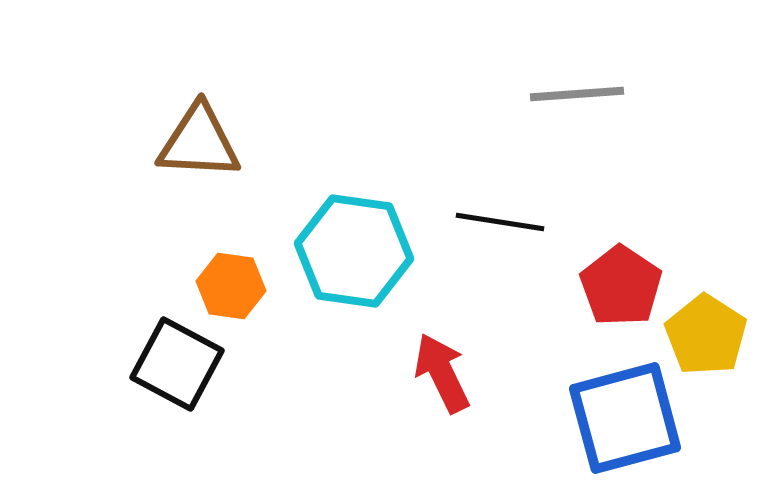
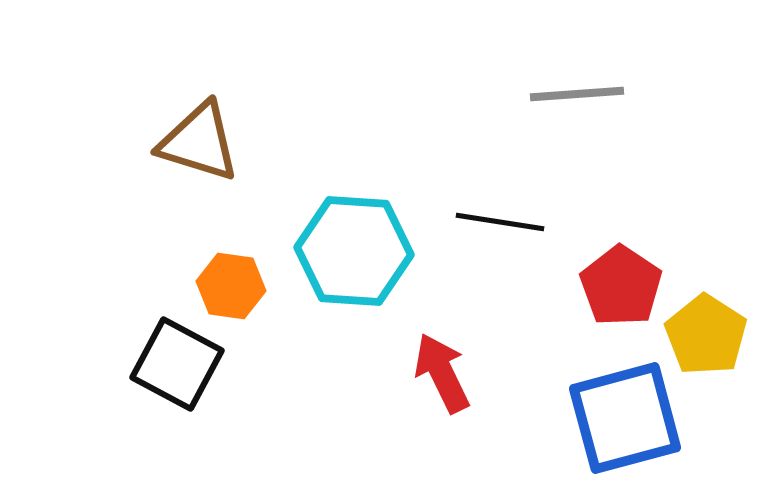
brown triangle: rotated 14 degrees clockwise
cyan hexagon: rotated 4 degrees counterclockwise
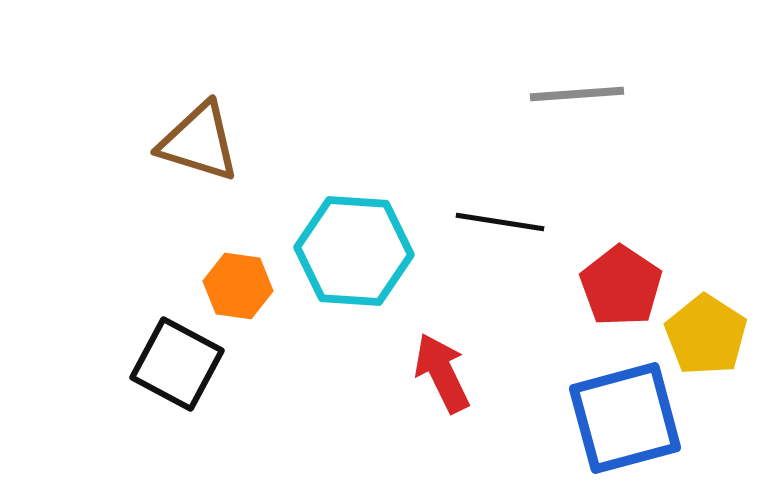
orange hexagon: moved 7 px right
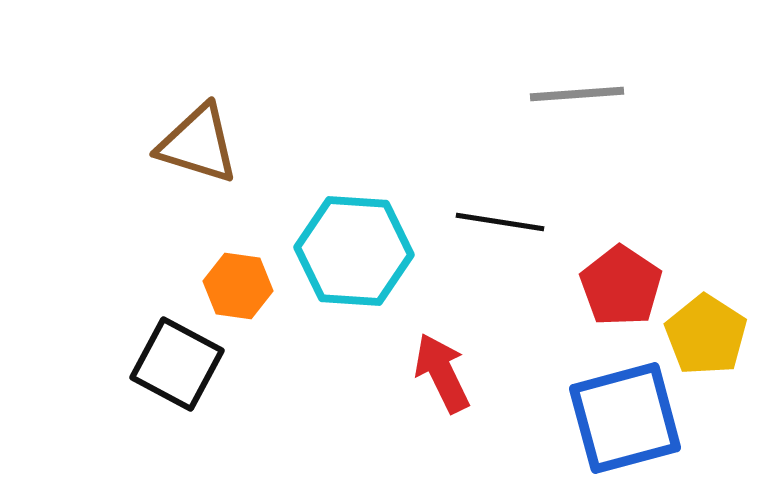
brown triangle: moved 1 px left, 2 px down
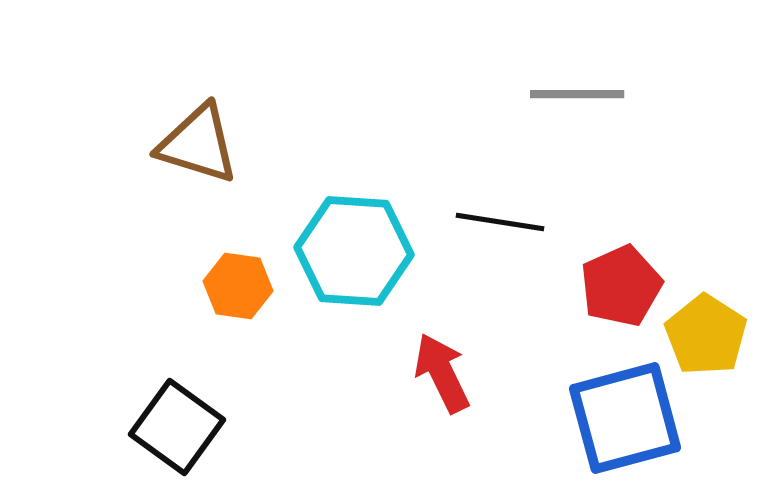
gray line: rotated 4 degrees clockwise
red pentagon: rotated 14 degrees clockwise
black square: moved 63 px down; rotated 8 degrees clockwise
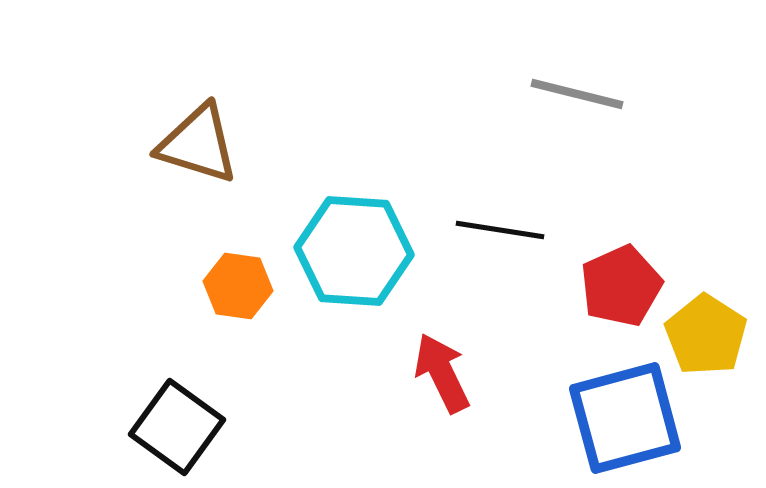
gray line: rotated 14 degrees clockwise
black line: moved 8 px down
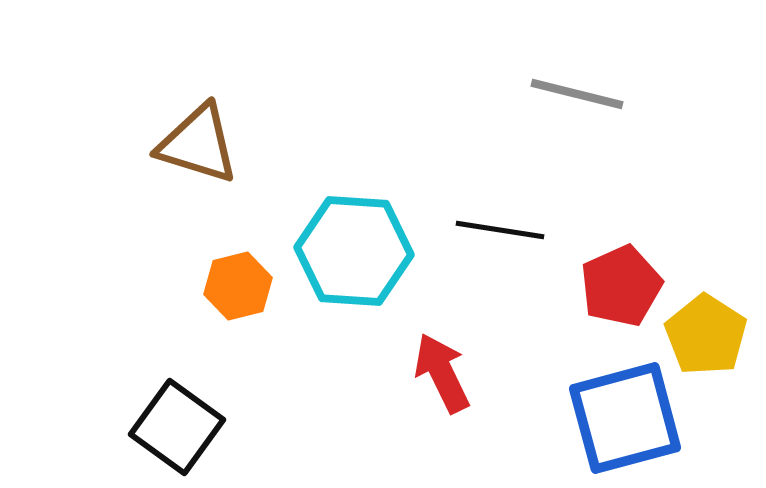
orange hexagon: rotated 22 degrees counterclockwise
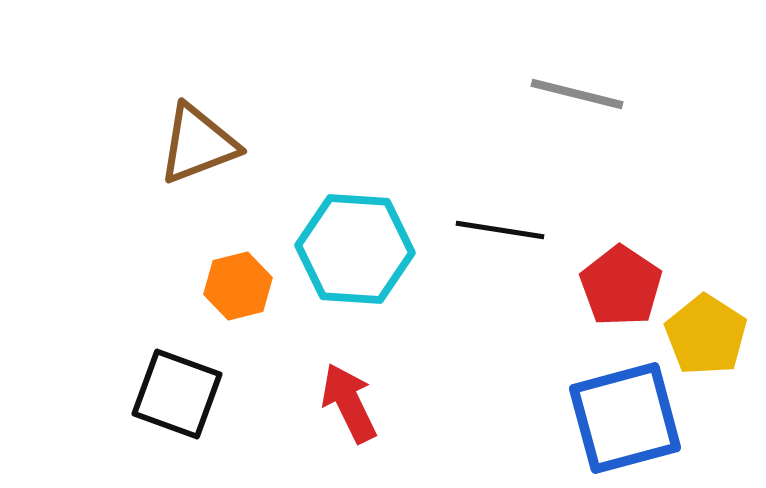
brown triangle: rotated 38 degrees counterclockwise
cyan hexagon: moved 1 px right, 2 px up
red pentagon: rotated 14 degrees counterclockwise
red arrow: moved 93 px left, 30 px down
black square: moved 33 px up; rotated 16 degrees counterclockwise
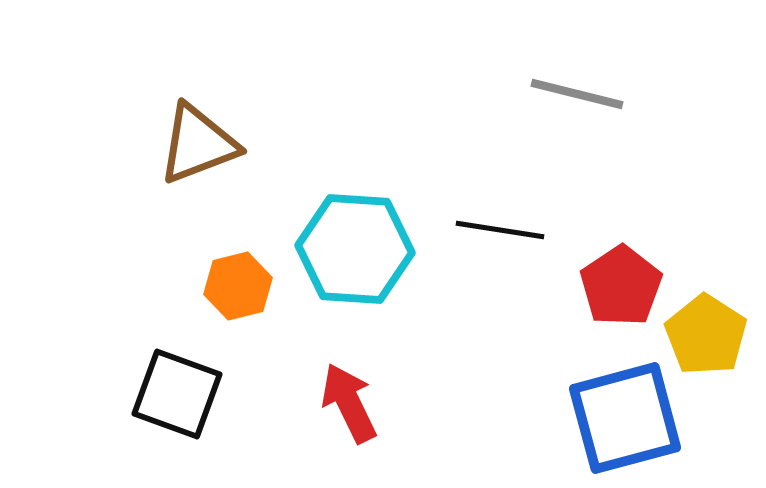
red pentagon: rotated 4 degrees clockwise
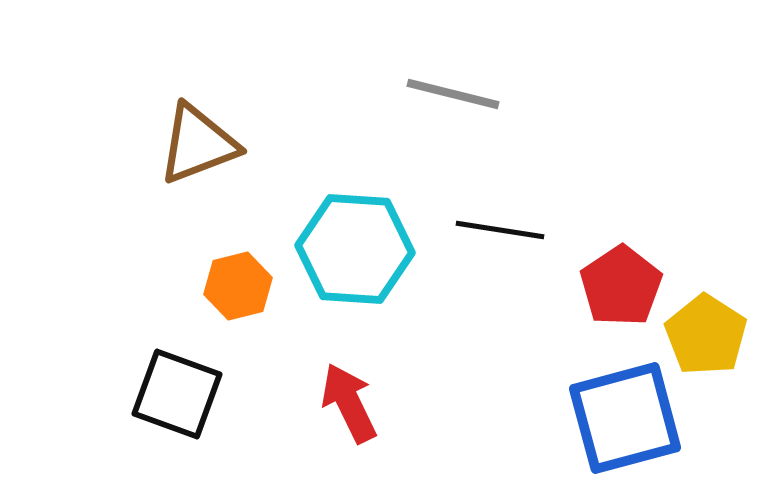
gray line: moved 124 px left
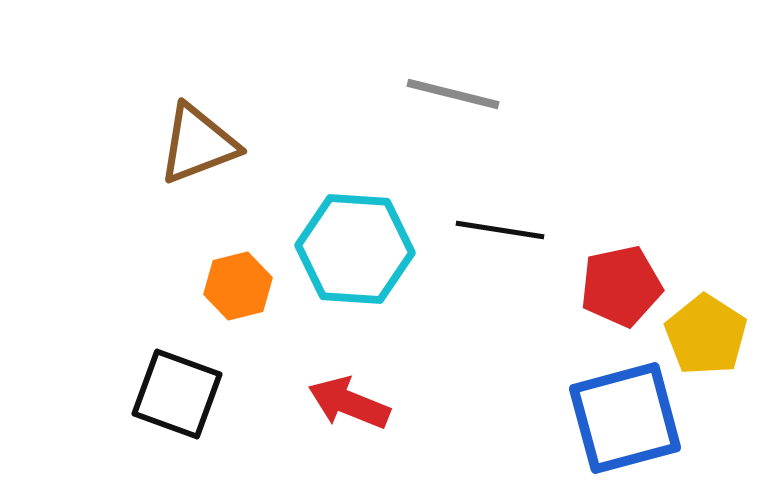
red pentagon: rotated 22 degrees clockwise
red arrow: rotated 42 degrees counterclockwise
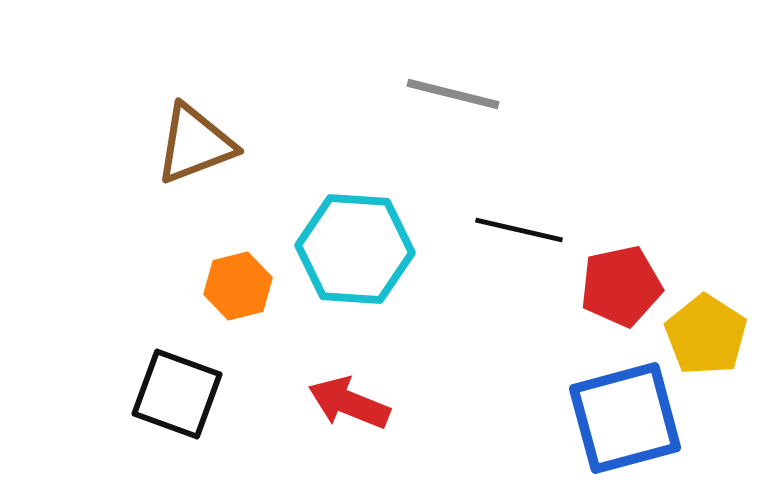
brown triangle: moved 3 px left
black line: moved 19 px right; rotated 4 degrees clockwise
